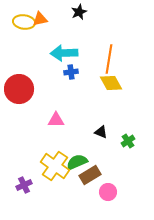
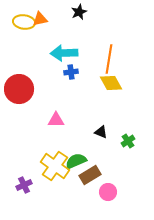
green semicircle: moved 1 px left, 1 px up
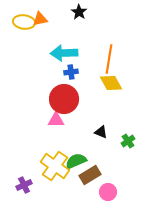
black star: rotated 14 degrees counterclockwise
red circle: moved 45 px right, 10 px down
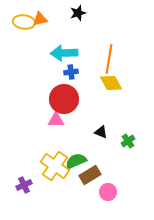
black star: moved 1 px left, 1 px down; rotated 21 degrees clockwise
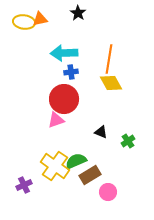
black star: rotated 21 degrees counterclockwise
pink triangle: rotated 18 degrees counterclockwise
